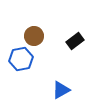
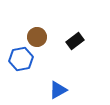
brown circle: moved 3 px right, 1 px down
blue triangle: moved 3 px left
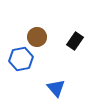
black rectangle: rotated 18 degrees counterclockwise
blue triangle: moved 2 px left, 2 px up; rotated 42 degrees counterclockwise
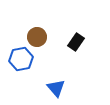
black rectangle: moved 1 px right, 1 px down
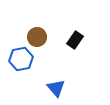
black rectangle: moved 1 px left, 2 px up
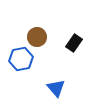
black rectangle: moved 1 px left, 3 px down
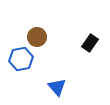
black rectangle: moved 16 px right
blue triangle: moved 1 px right, 1 px up
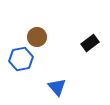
black rectangle: rotated 18 degrees clockwise
